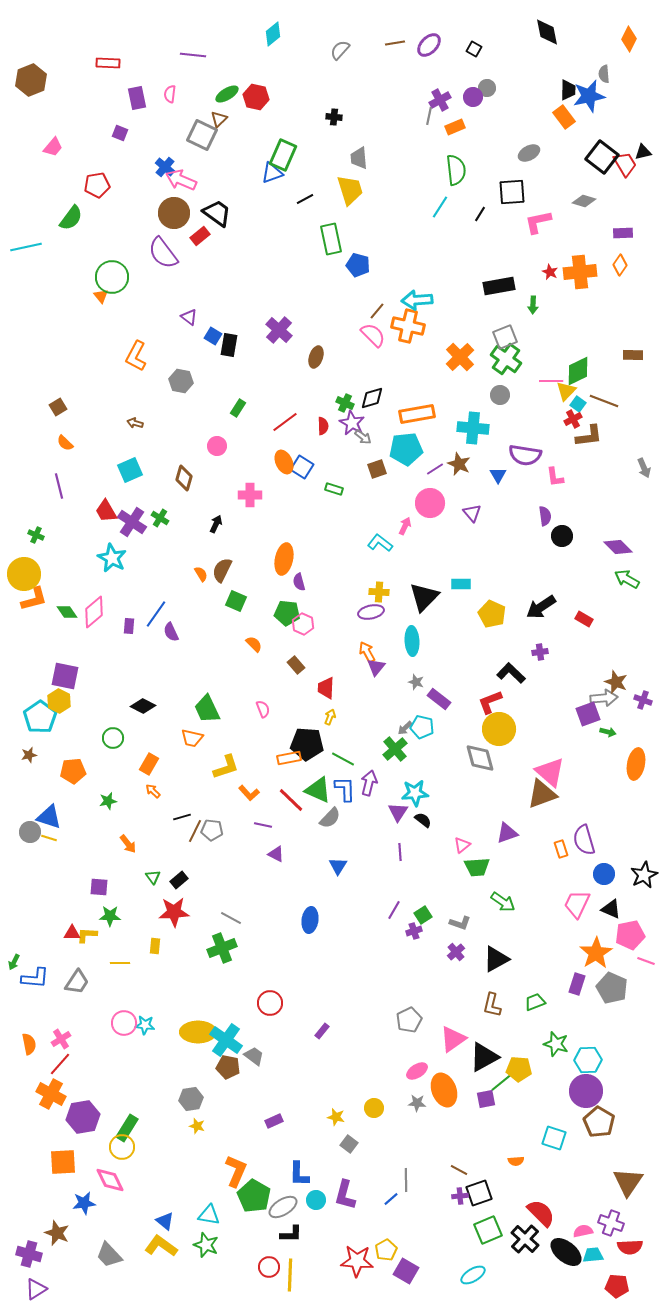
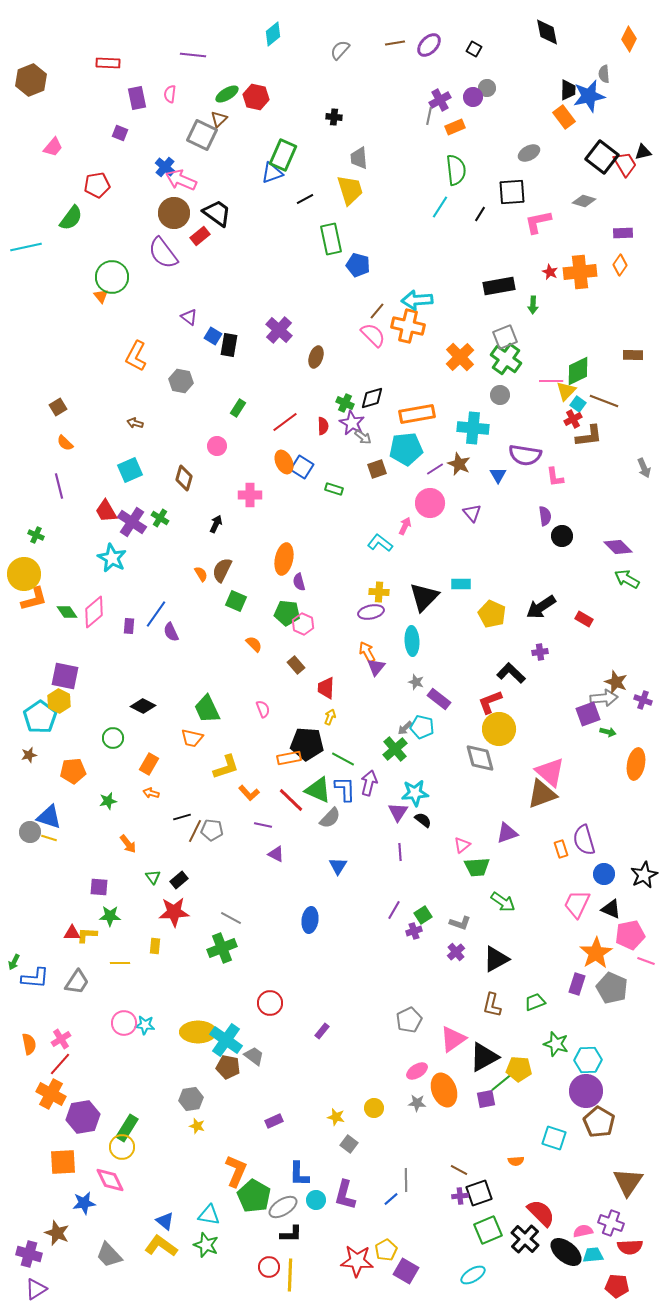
orange arrow at (153, 791): moved 2 px left, 2 px down; rotated 28 degrees counterclockwise
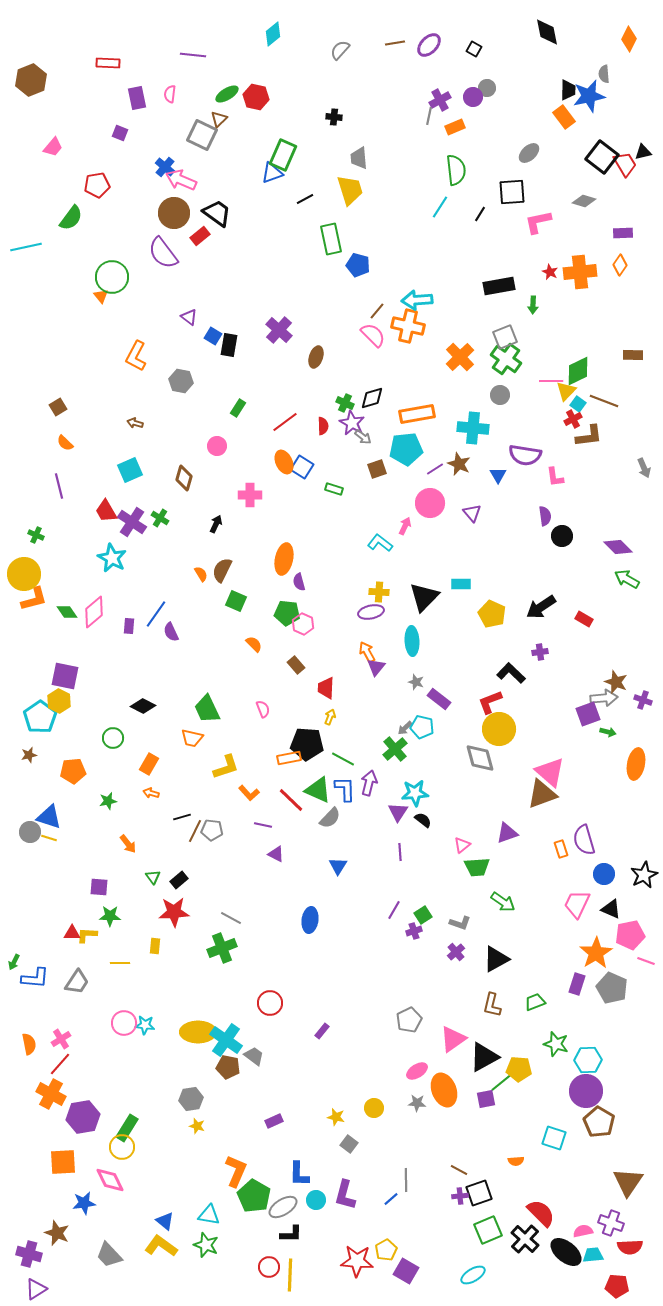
gray ellipse at (529, 153): rotated 15 degrees counterclockwise
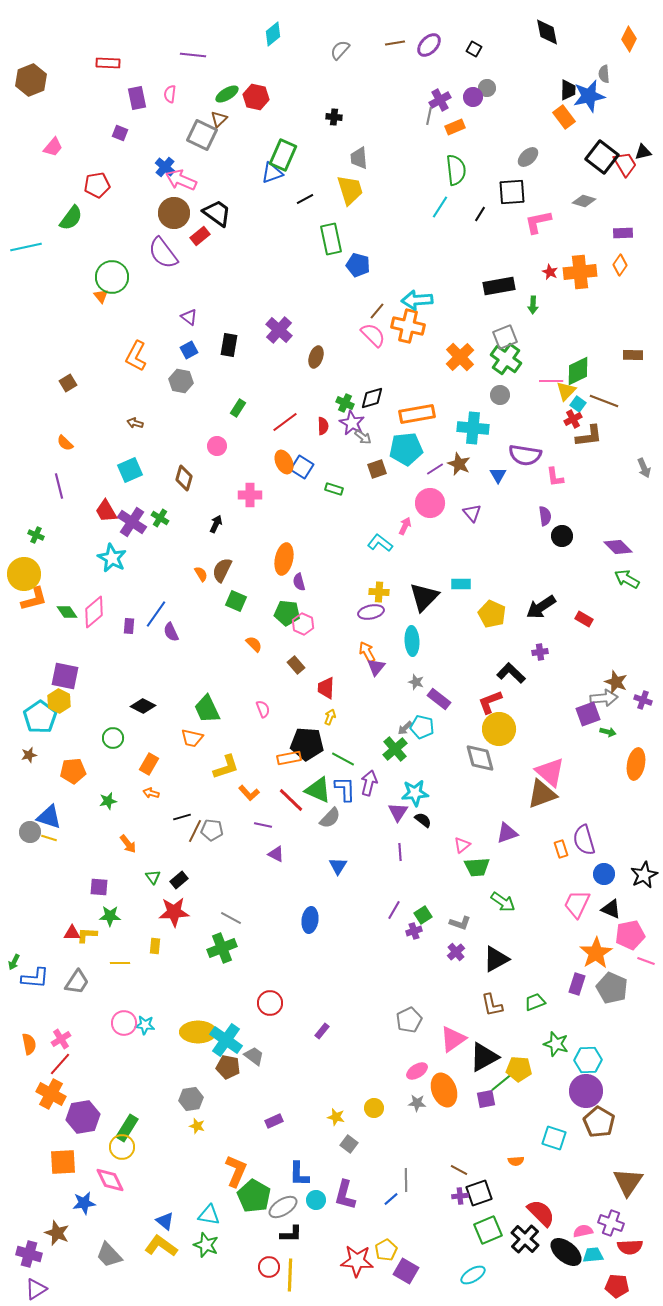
gray ellipse at (529, 153): moved 1 px left, 4 px down
blue square at (213, 336): moved 24 px left, 14 px down; rotated 30 degrees clockwise
brown square at (58, 407): moved 10 px right, 24 px up
brown L-shape at (492, 1005): rotated 25 degrees counterclockwise
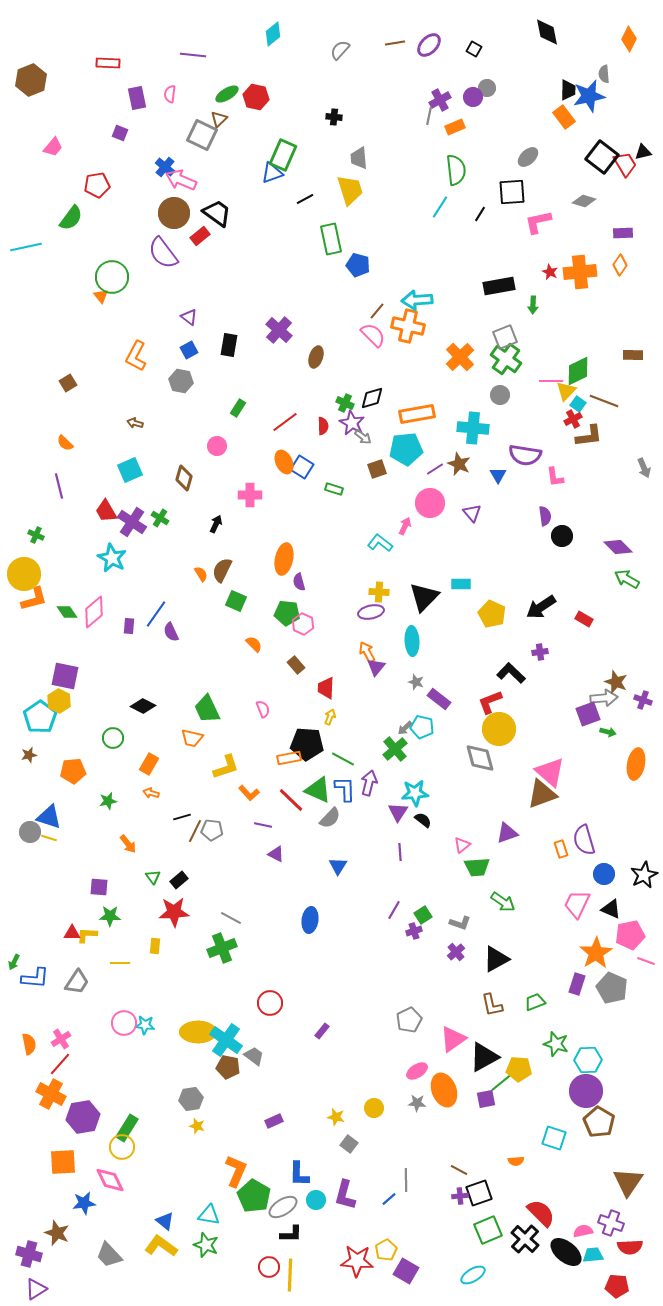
blue line at (391, 1199): moved 2 px left
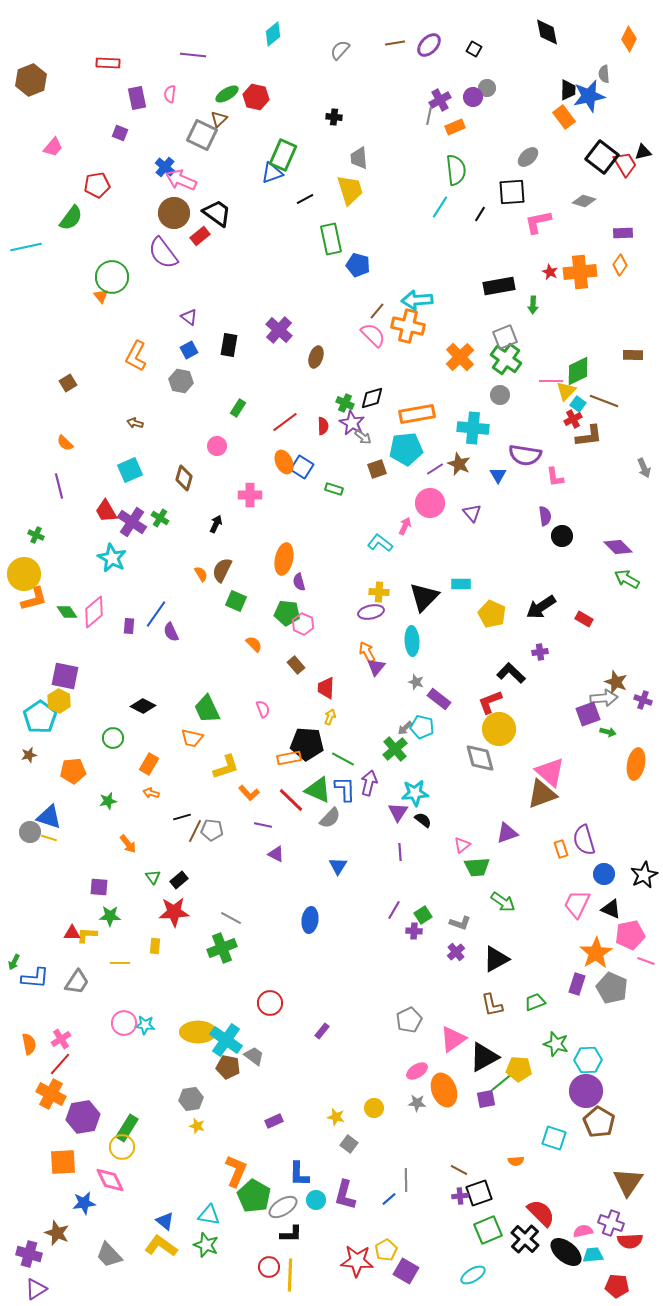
purple cross at (414, 931): rotated 21 degrees clockwise
red semicircle at (630, 1247): moved 6 px up
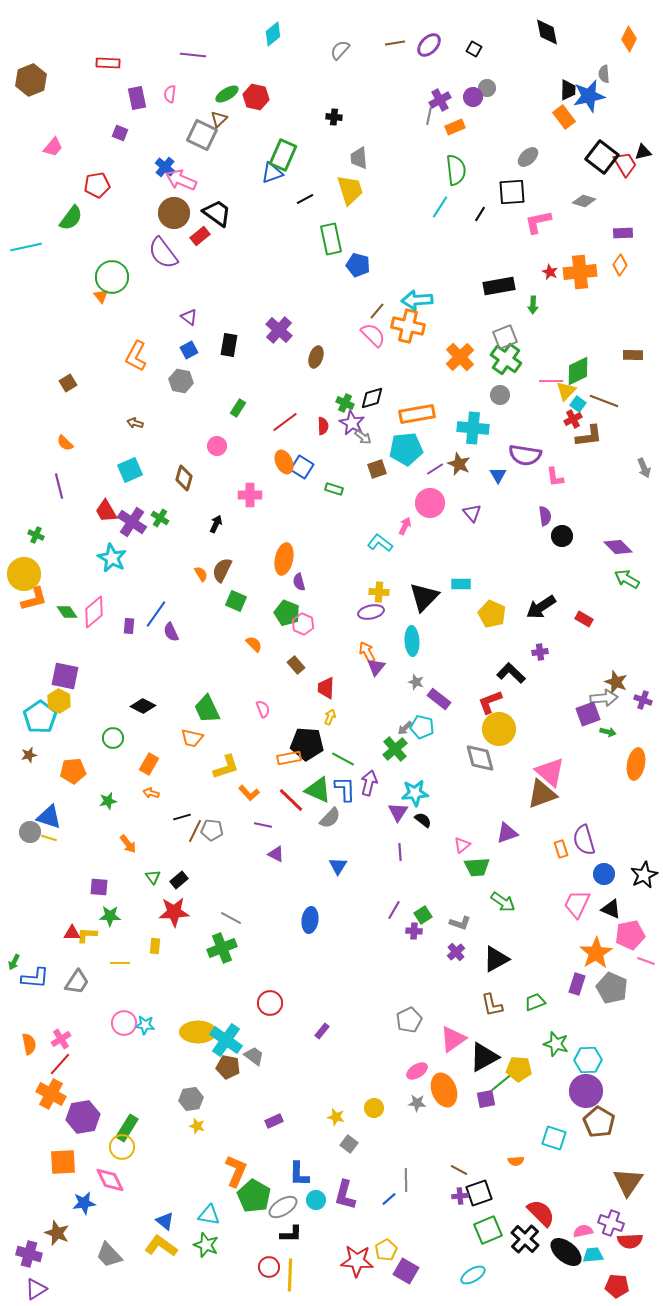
green pentagon at (287, 613): rotated 15 degrees clockwise
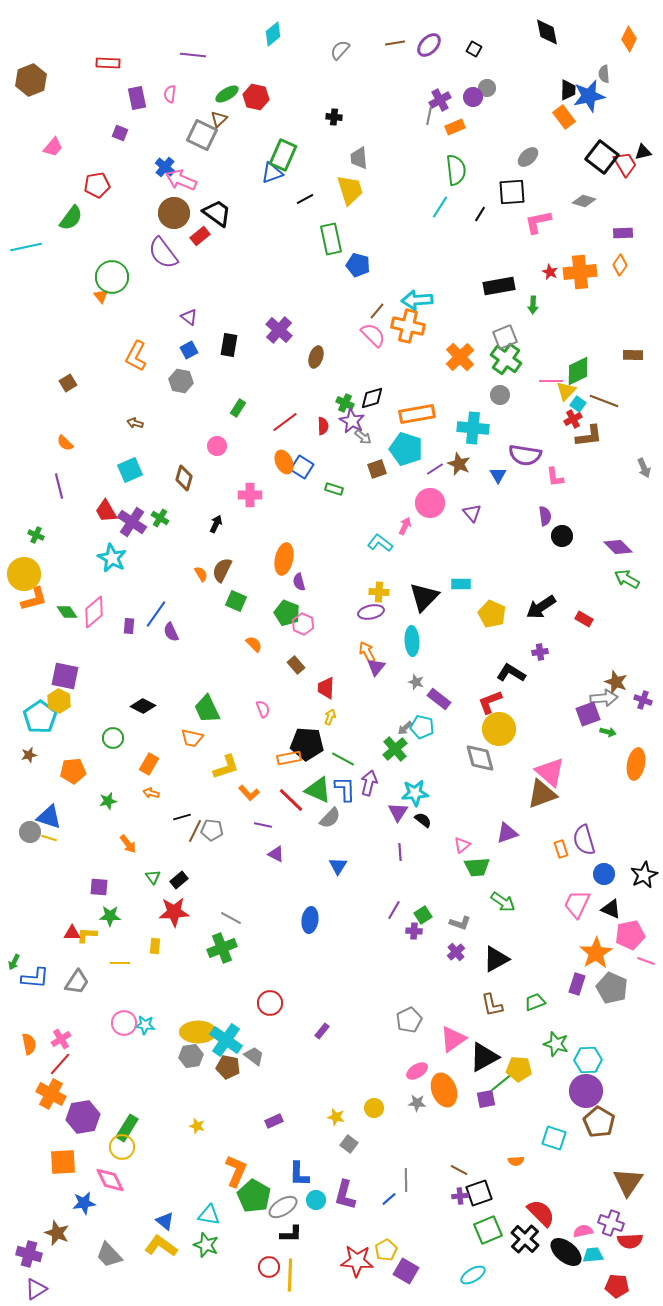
purple star at (352, 423): moved 2 px up
cyan pentagon at (406, 449): rotated 24 degrees clockwise
black L-shape at (511, 673): rotated 12 degrees counterclockwise
gray hexagon at (191, 1099): moved 43 px up
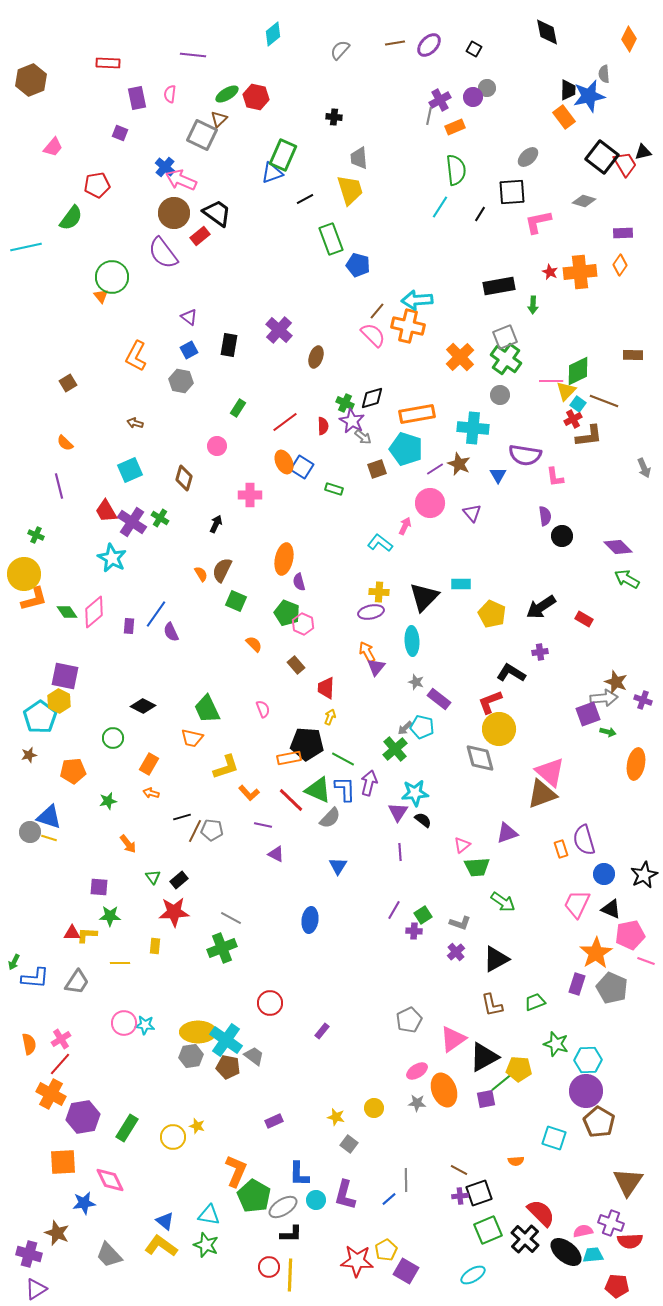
green rectangle at (331, 239): rotated 8 degrees counterclockwise
yellow circle at (122, 1147): moved 51 px right, 10 px up
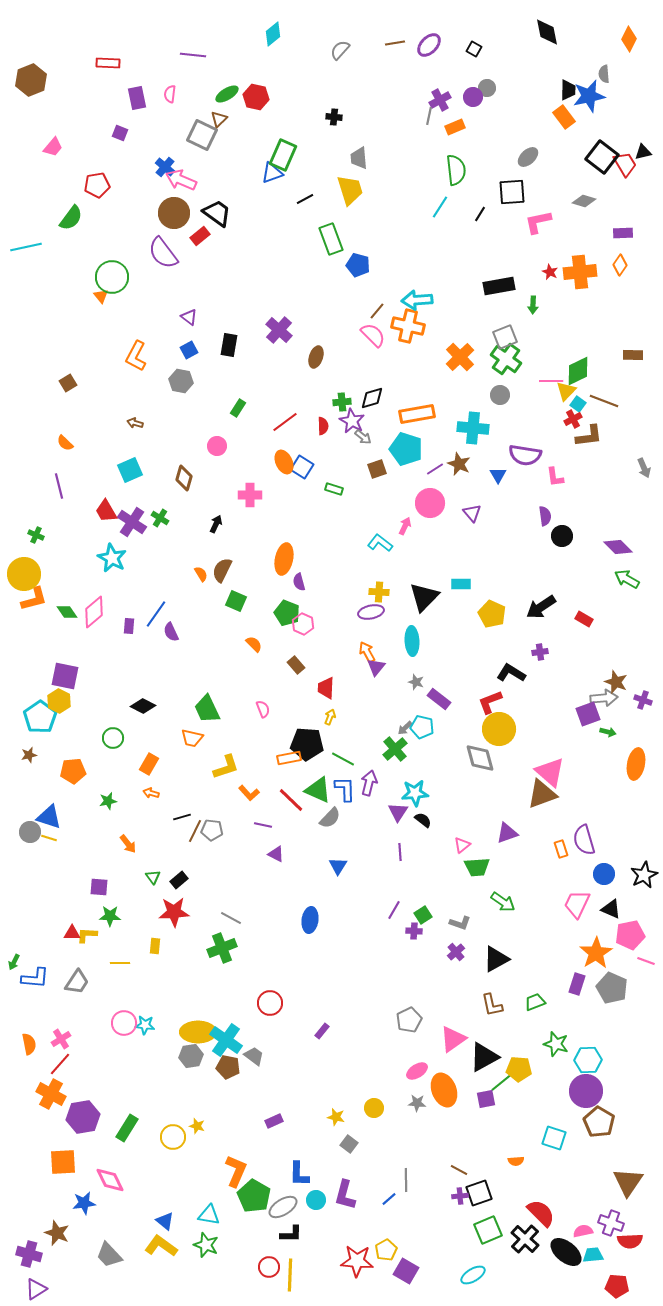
green cross at (345, 403): moved 3 px left, 1 px up; rotated 30 degrees counterclockwise
